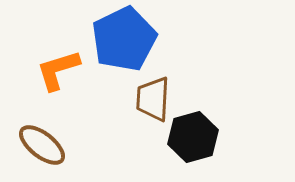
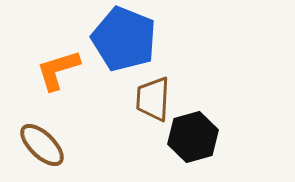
blue pentagon: rotated 24 degrees counterclockwise
brown ellipse: rotated 6 degrees clockwise
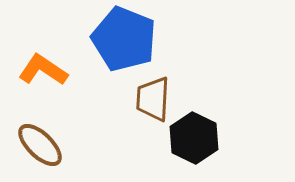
orange L-shape: moved 15 px left; rotated 51 degrees clockwise
black hexagon: moved 1 px right, 1 px down; rotated 18 degrees counterclockwise
brown ellipse: moved 2 px left
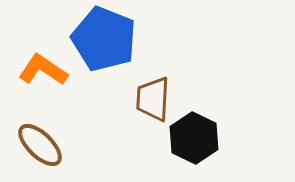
blue pentagon: moved 20 px left
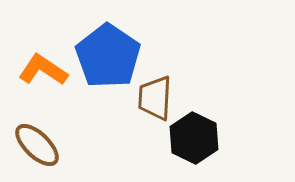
blue pentagon: moved 4 px right, 17 px down; rotated 12 degrees clockwise
brown trapezoid: moved 2 px right, 1 px up
brown ellipse: moved 3 px left
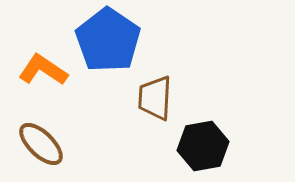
blue pentagon: moved 16 px up
black hexagon: moved 9 px right, 8 px down; rotated 24 degrees clockwise
brown ellipse: moved 4 px right, 1 px up
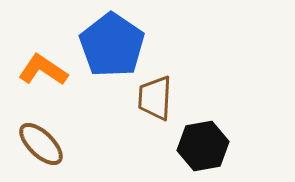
blue pentagon: moved 4 px right, 5 px down
